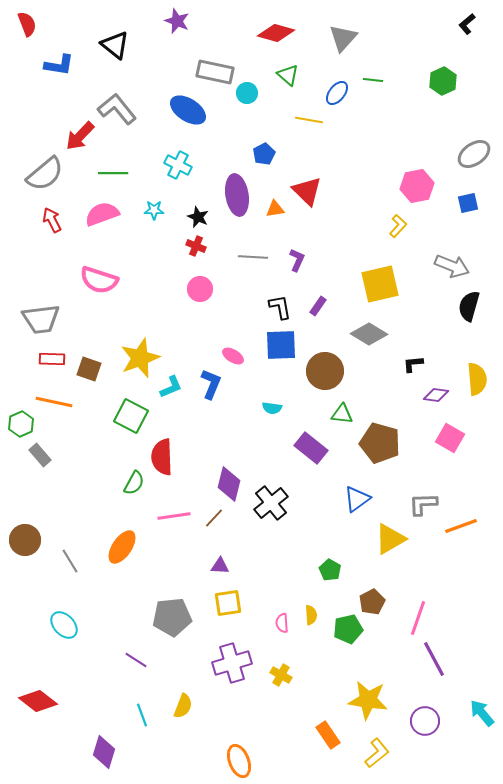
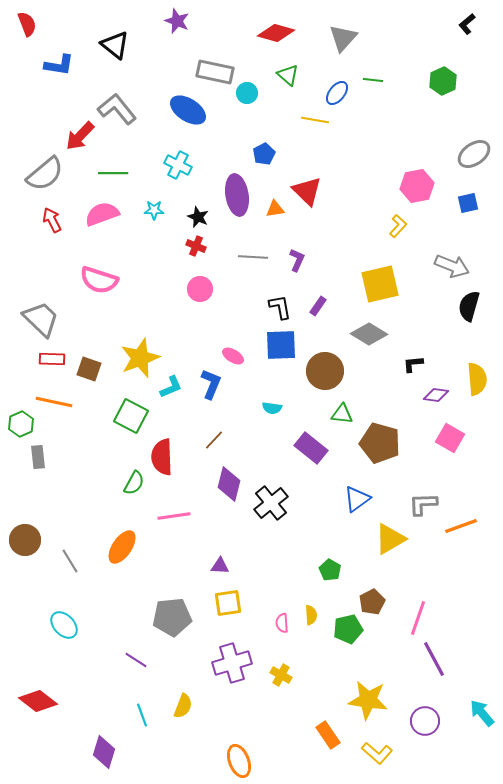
yellow line at (309, 120): moved 6 px right
gray trapezoid at (41, 319): rotated 129 degrees counterclockwise
gray rectangle at (40, 455): moved 2 px left, 2 px down; rotated 35 degrees clockwise
brown line at (214, 518): moved 78 px up
yellow L-shape at (377, 753): rotated 80 degrees clockwise
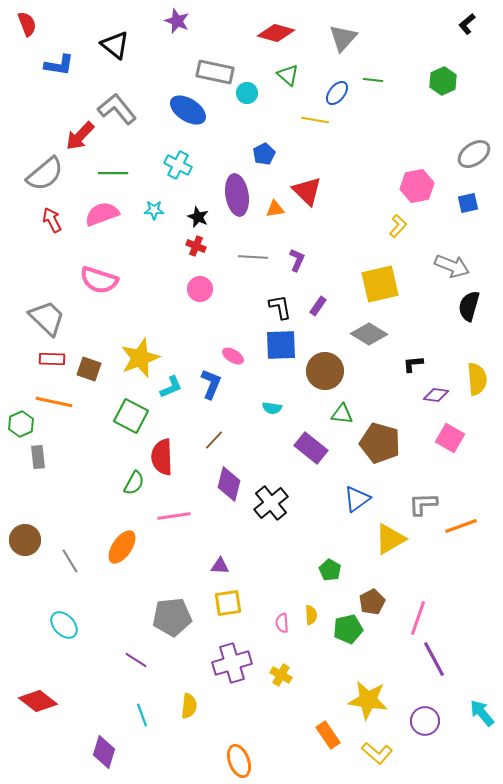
gray trapezoid at (41, 319): moved 6 px right, 1 px up
yellow semicircle at (183, 706): moved 6 px right; rotated 15 degrees counterclockwise
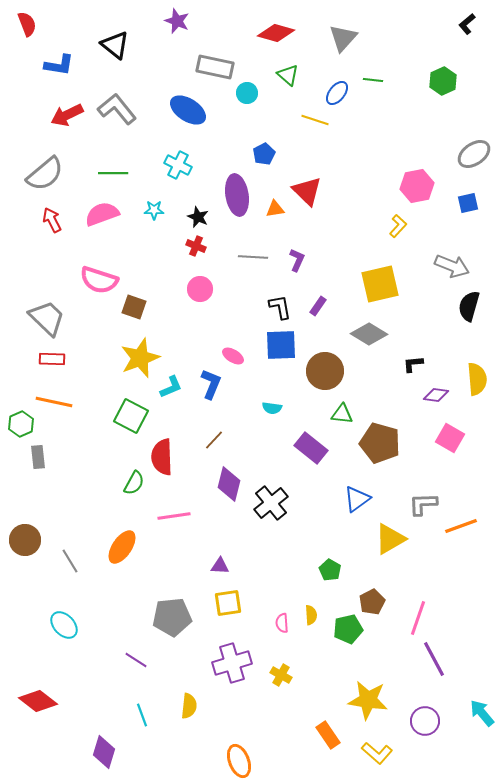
gray rectangle at (215, 72): moved 5 px up
yellow line at (315, 120): rotated 8 degrees clockwise
red arrow at (80, 136): moved 13 px left, 21 px up; rotated 20 degrees clockwise
brown square at (89, 369): moved 45 px right, 62 px up
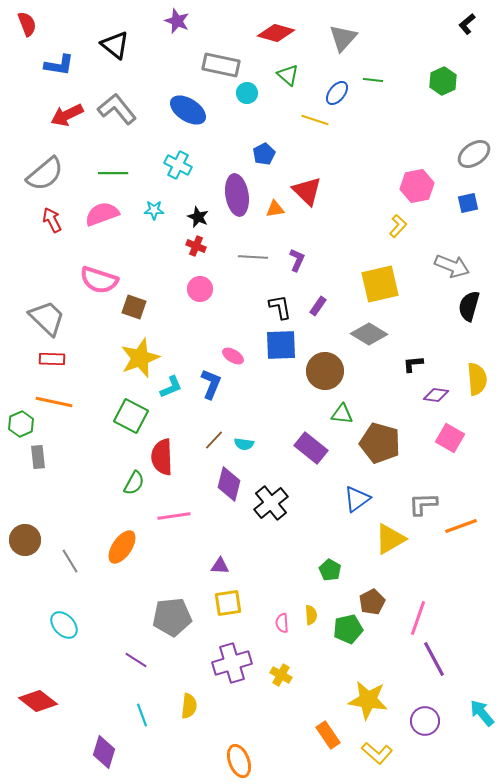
gray rectangle at (215, 67): moved 6 px right, 2 px up
cyan semicircle at (272, 408): moved 28 px left, 36 px down
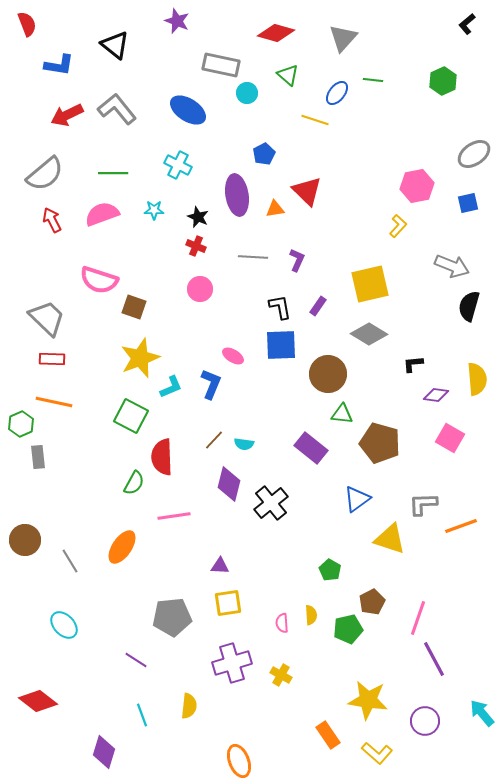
yellow square at (380, 284): moved 10 px left
brown circle at (325, 371): moved 3 px right, 3 px down
yellow triangle at (390, 539): rotated 48 degrees clockwise
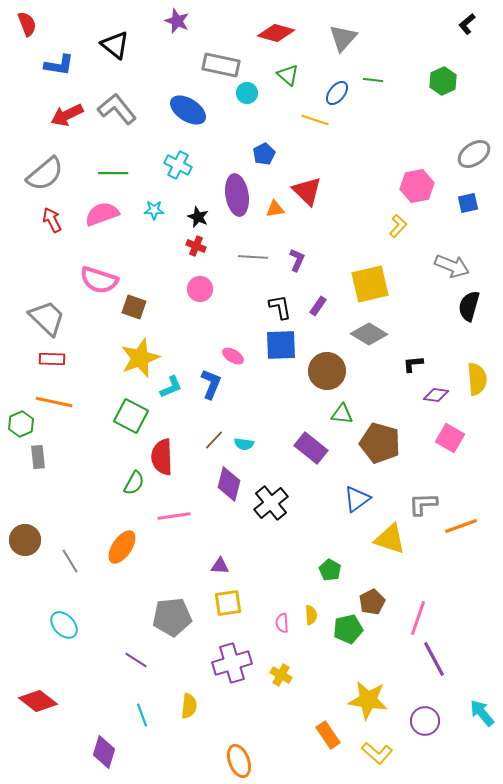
brown circle at (328, 374): moved 1 px left, 3 px up
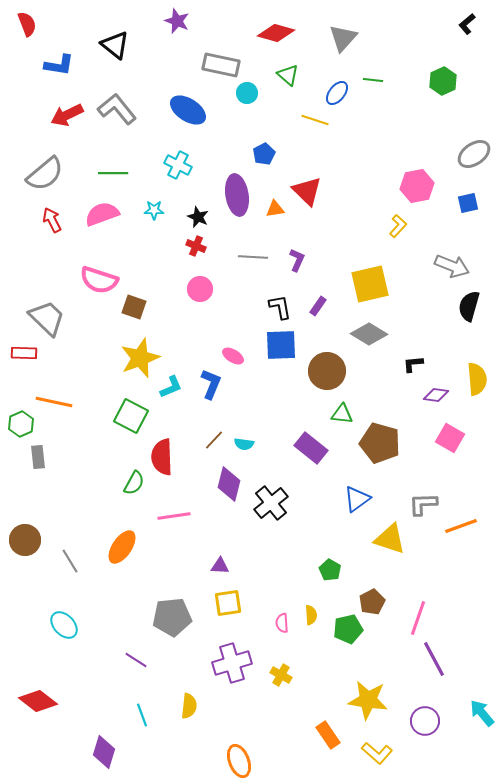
red rectangle at (52, 359): moved 28 px left, 6 px up
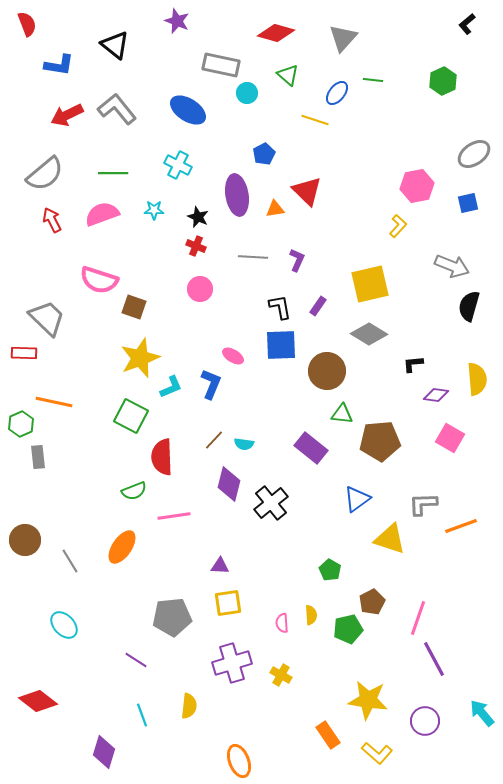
brown pentagon at (380, 443): moved 2 px up; rotated 21 degrees counterclockwise
green semicircle at (134, 483): moved 8 px down; rotated 40 degrees clockwise
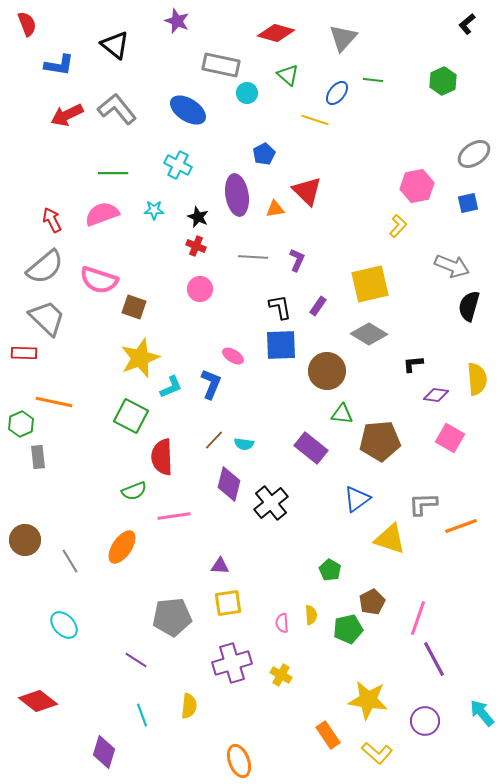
gray semicircle at (45, 174): moved 93 px down
